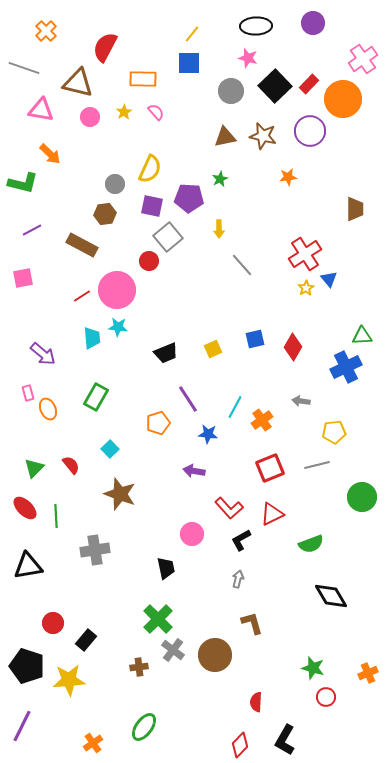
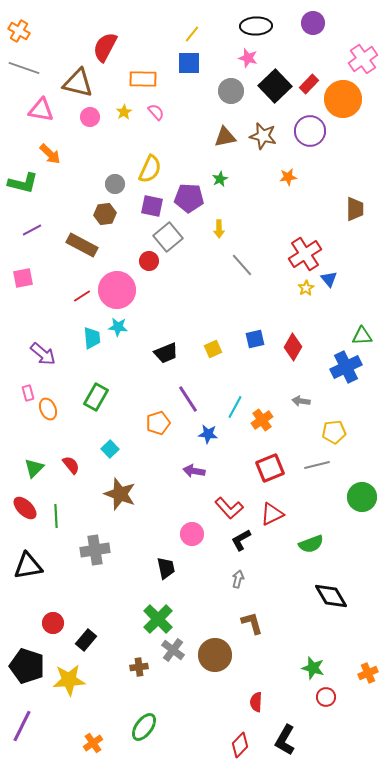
orange cross at (46, 31): moved 27 px left; rotated 15 degrees counterclockwise
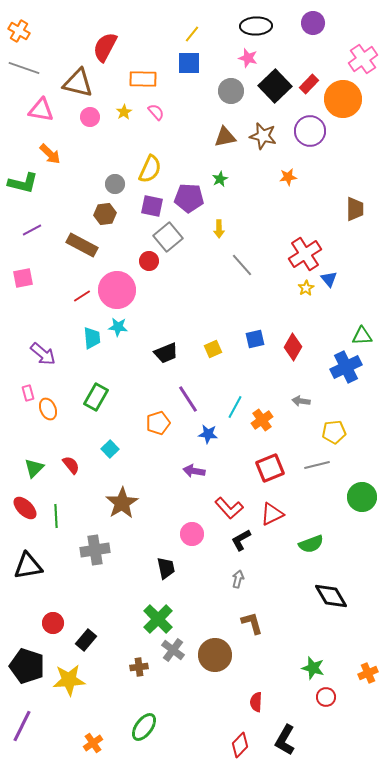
brown star at (120, 494): moved 2 px right, 9 px down; rotated 20 degrees clockwise
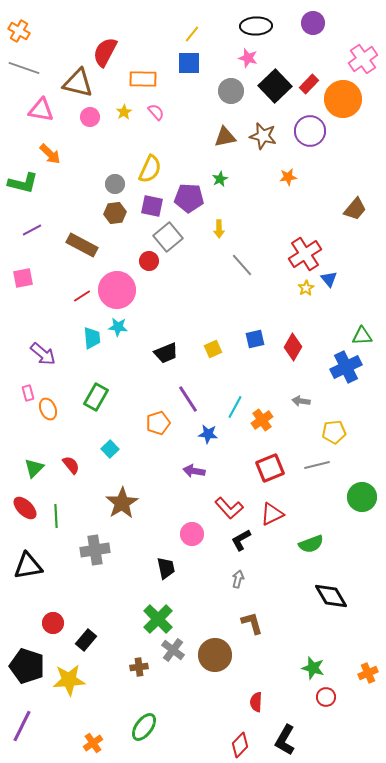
red semicircle at (105, 47): moved 5 px down
brown trapezoid at (355, 209): rotated 40 degrees clockwise
brown hexagon at (105, 214): moved 10 px right, 1 px up
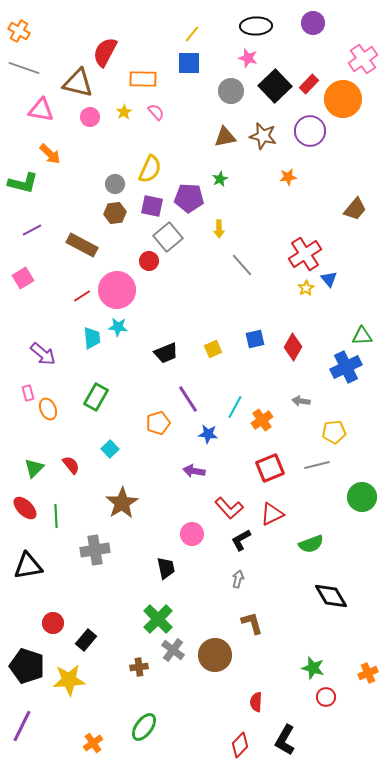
pink square at (23, 278): rotated 20 degrees counterclockwise
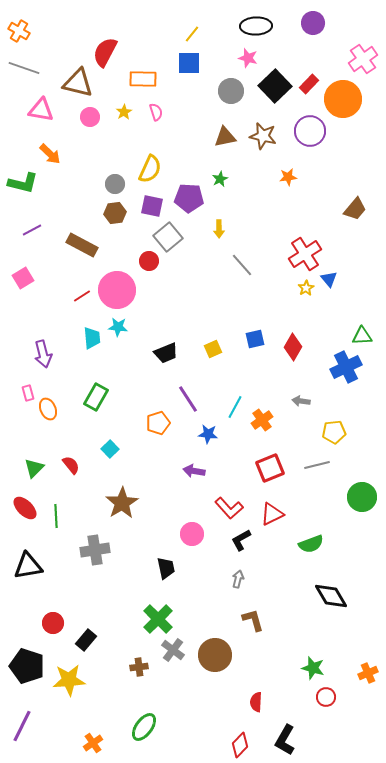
pink semicircle at (156, 112): rotated 24 degrees clockwise
purple arrow at (43, 354): rotated 36 degrees clockwise
brown L-shape at (252, 623): moved 1 px right, 3 px up
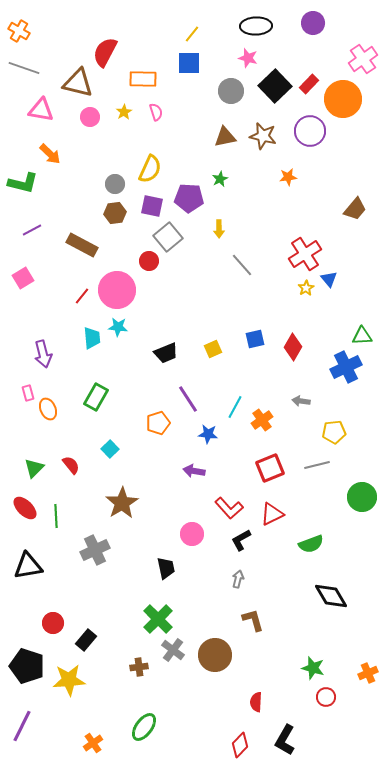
red line at (82, 296): rotated 18 degrees counterclockwise
gray cross at (95, 550): rotated 16 degrees counterclockwise
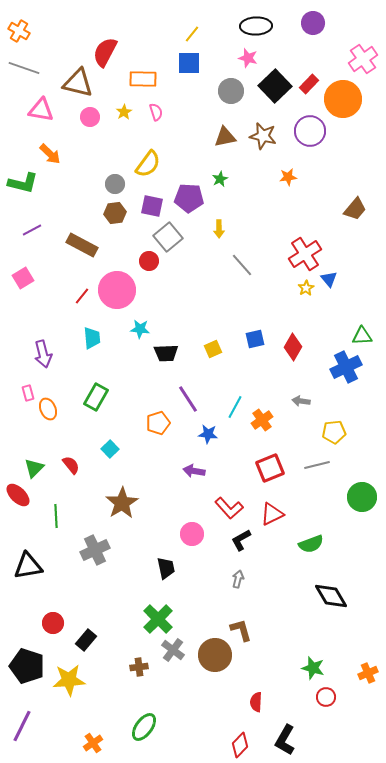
yellow semicircle at (150, 169): moved 2 px left, 5 px up; rotated 12 degrees clockwise
cyan star at (118, 327): moved 22 px right, 2 px down
black trapezoid at (166, 353): rotated 20 degrees clockwise
red ellipse at (25, 508): moved 7 px left, 13 px up
brown L-shape at (253, 620): moved 12 px left, 10 px down
